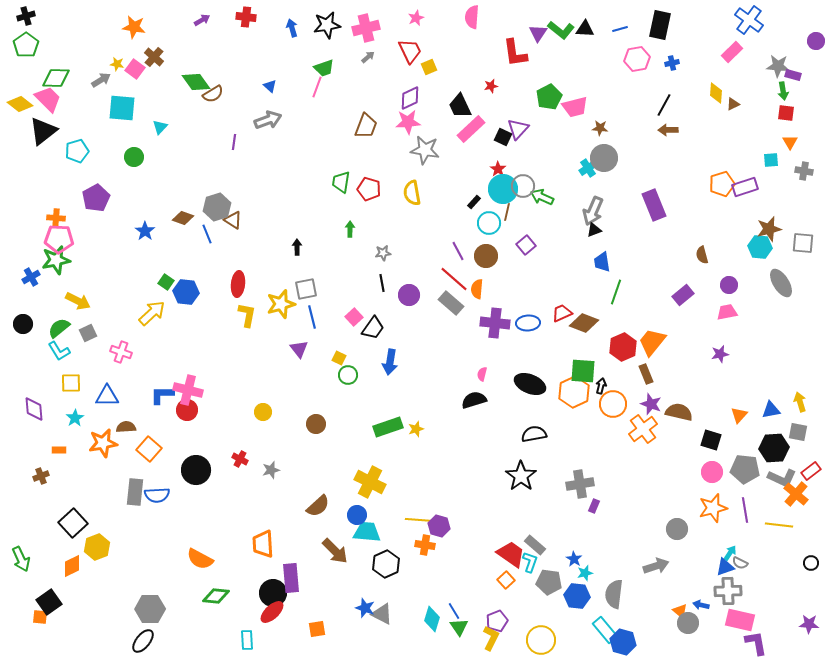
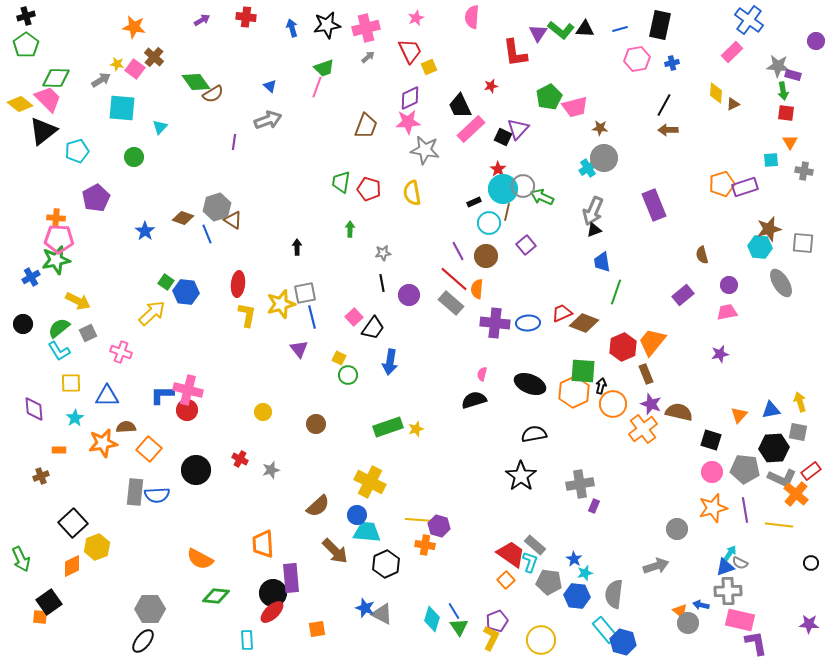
black rectangle at (474, 202): rotated 24 degrees clockwise
gray square at (306, 289): moved 1 px left, 4 px down
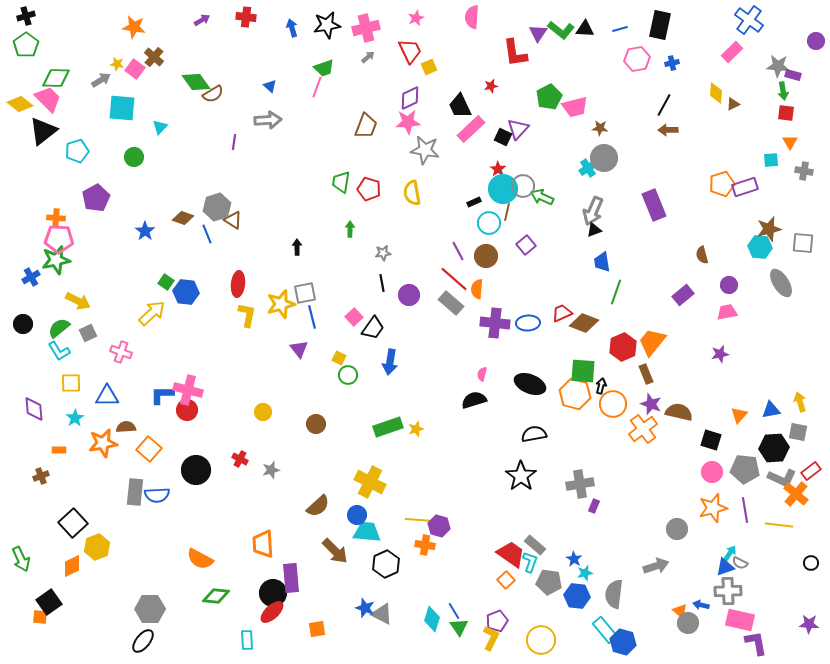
gray arrow at (268, 120): rotated 16 degrees clockwise
orange hexagon at (574, 392): moved 1 px right, 2 px down; rotated 20 degrees counterclockwise
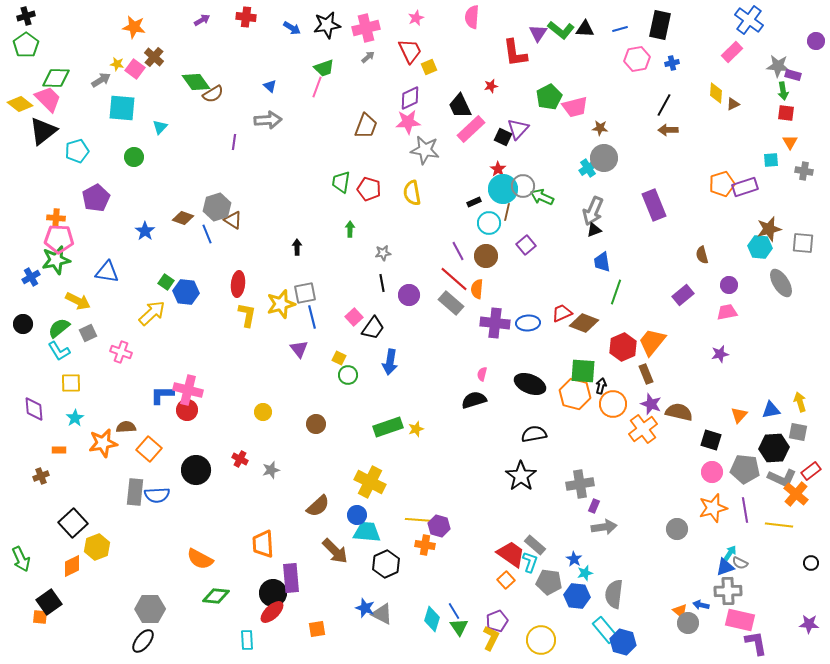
blue arrow at (292, 28): rotated 138 degrees clockwise
blue triangle at (107, 396): moved 124 px up; rotated 10 degrees clockwise
gray arrow at (656, 566): moved 52 px left, 39 px up; rotated 10 degrees clockwise
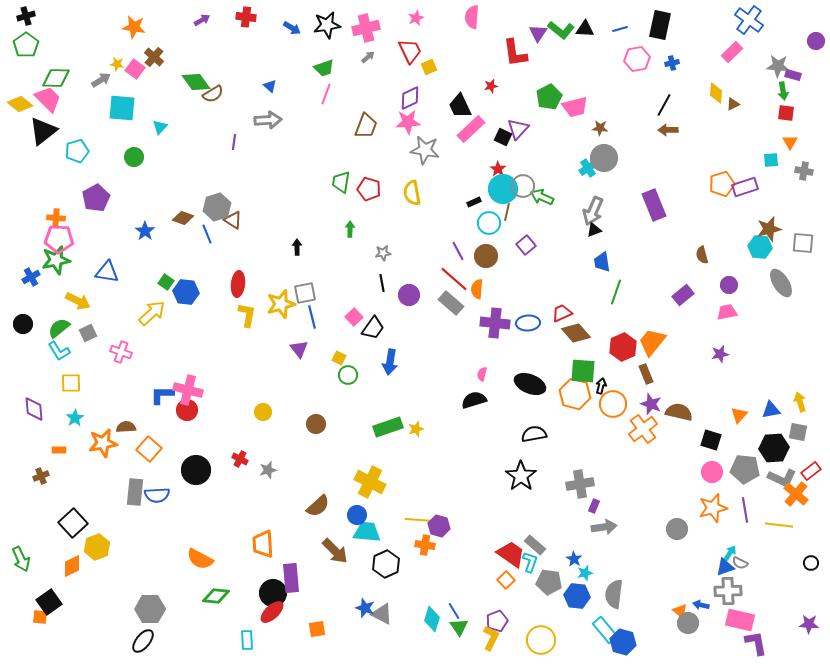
pink line at (317, 87): moved 9 px right, 7 px down
brown diamond at (584, 323): moved 8 px left, 10 px down; rotated 28 degrees clockwise
gray star at (271, 470): moved 3 px left
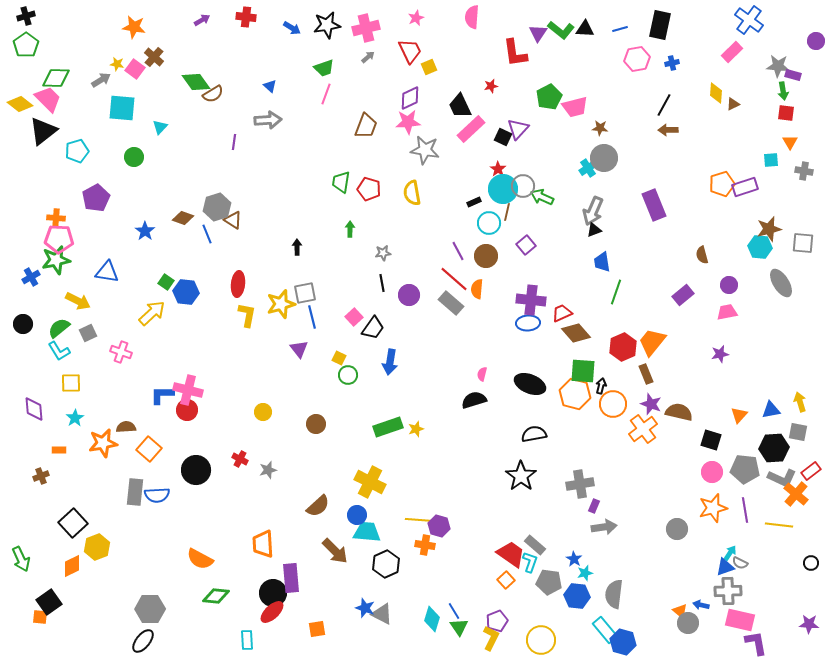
purple cross at (495, 323): moved 36 px right, 23 px up
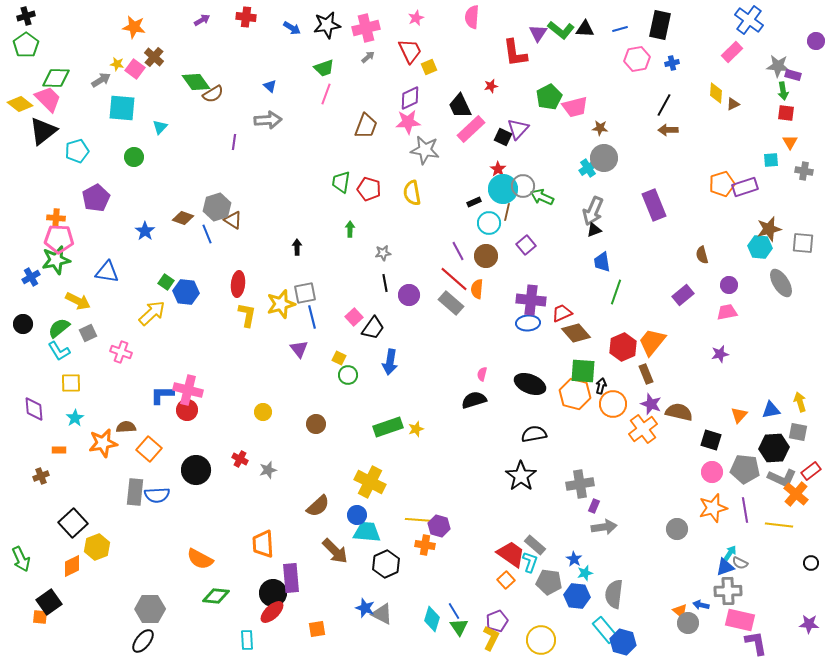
black line at (382, 283): moved 3 px right
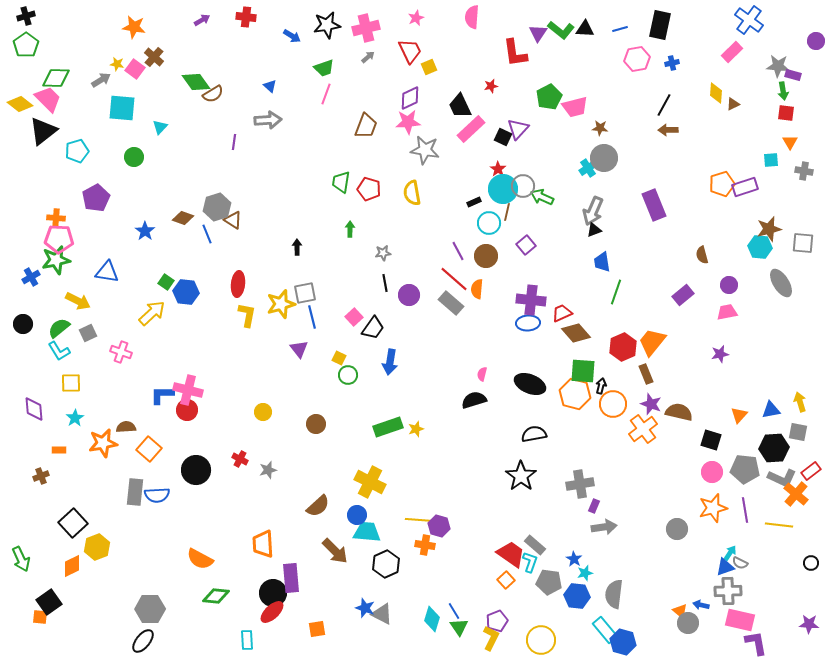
blue arrow at (292, 28): moved 8 px down
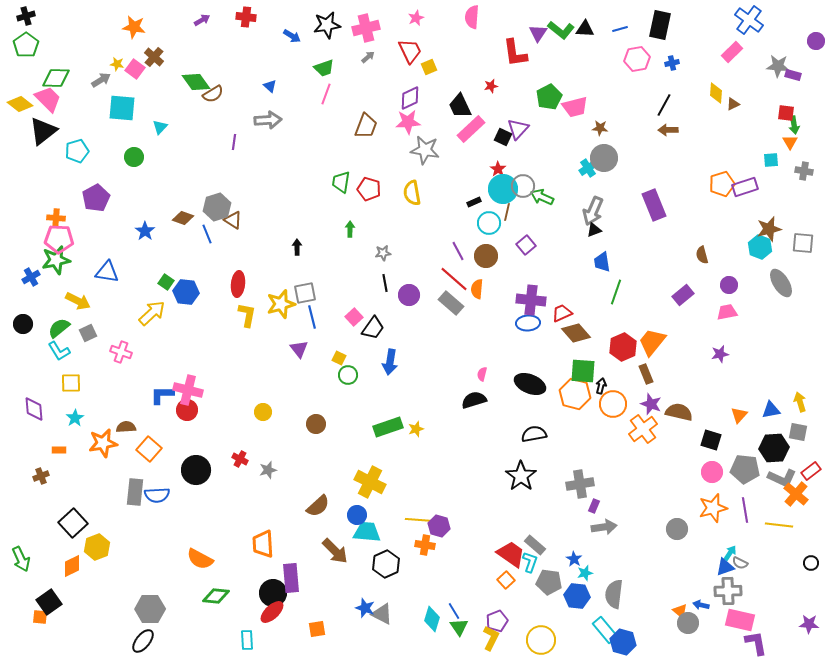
green arrow at (783, 91): moved 11 px right, 34 px down
cyan hexagon at (760, 247): rotated 15 degrees clockwise
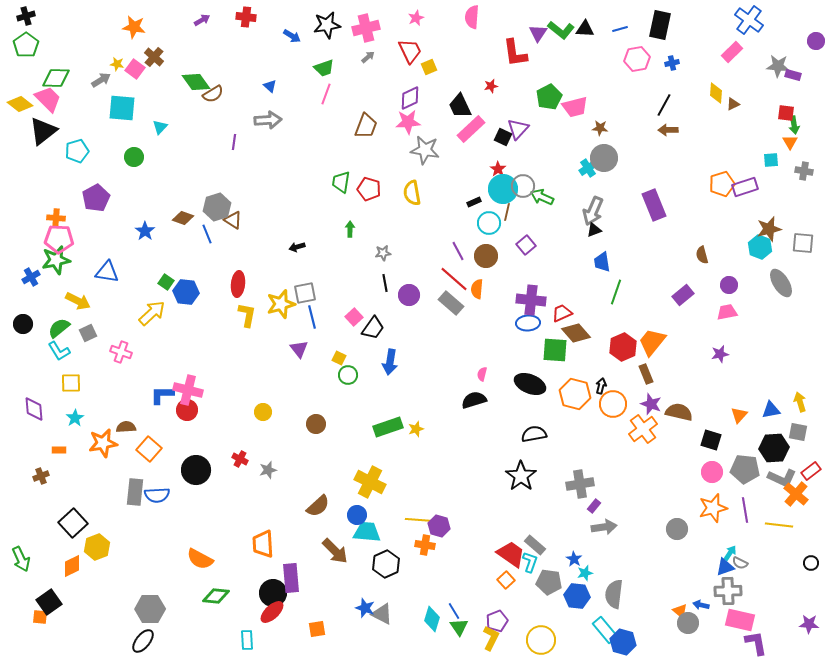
black arrow at (297, 247): rotated 105 degrees counterclockwise
green square at (583, 371): moved 28 px left, 21 px up
purple rectangle at (594, 506): rotated 16 degrees clockwise
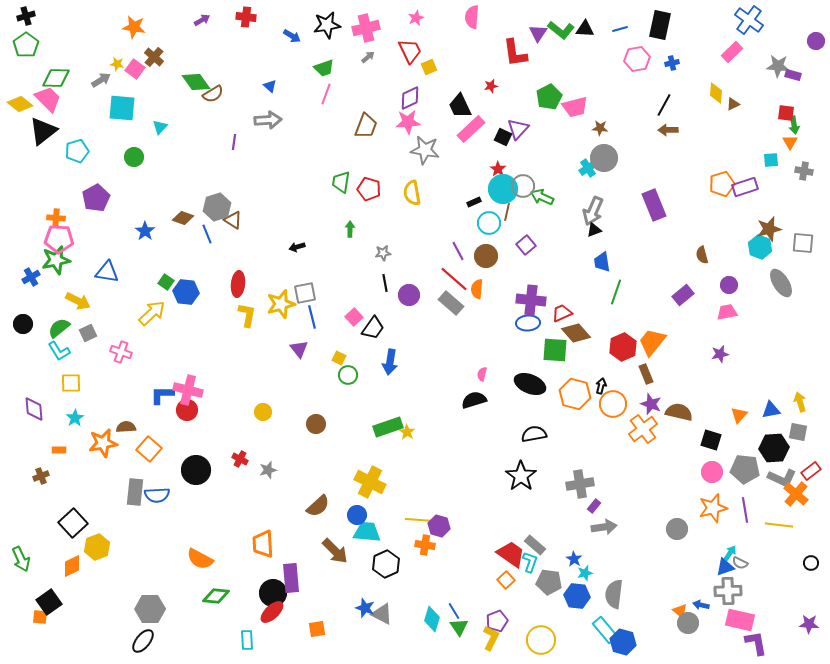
yellow star at (416, 429): moved 9 px left, 3 px down; rotated 21 degrees counterclockwise
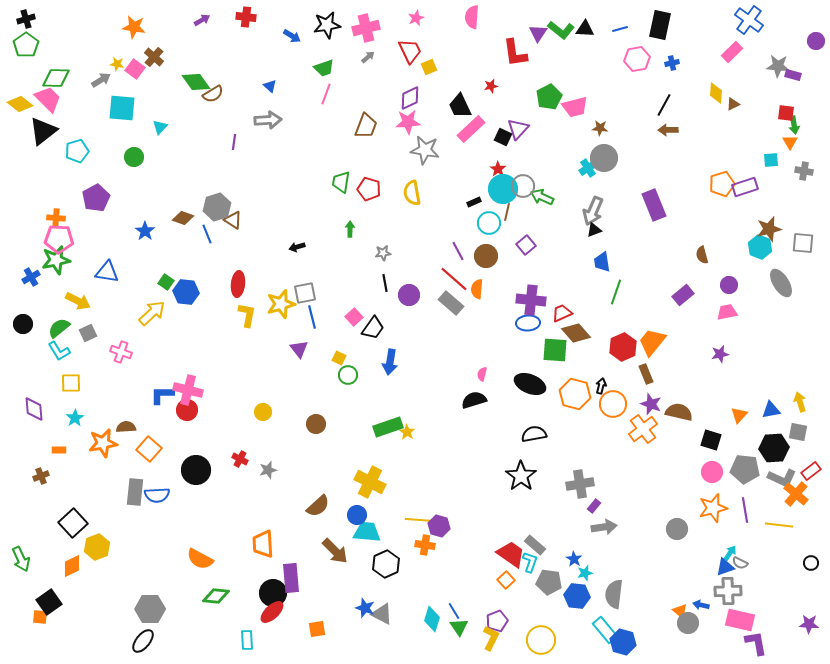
black cross at (26, 16): moved 3 px down
